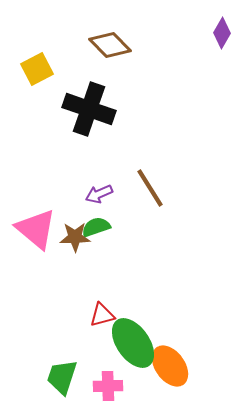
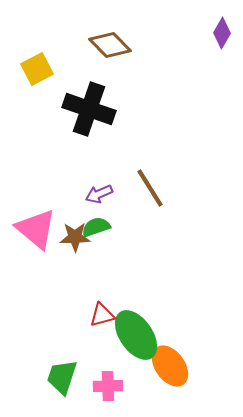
green ellipse: moved 3 px right, 8 px up
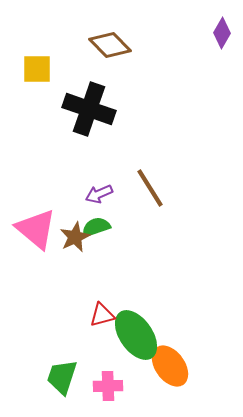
yellow square: rotated 28 degrees clockwise
brown star: rotated 24 degrees counterclockwise
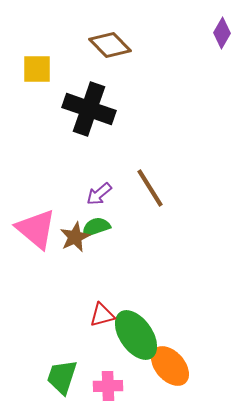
purple arrow: rotated 16 degrees counterclockwise
orange ellipse: rotated 6 degrees counterclockwise
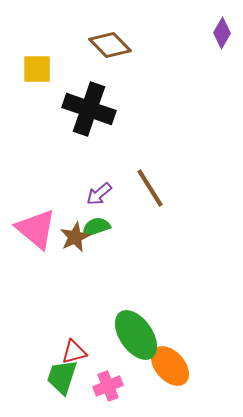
red triangle: moved 28 px left, 37 px down
pink cross: rotated 20 degrees counterclockwise
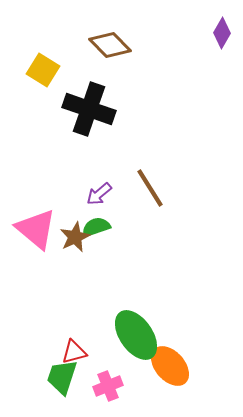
yellow square: moved 6 px right, 1 px down; rotated 32 degrees clockwise
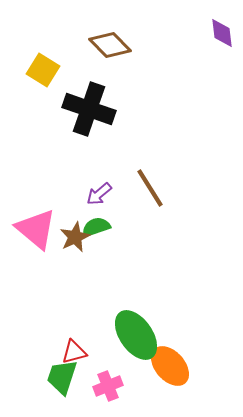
purple diamond: rotated 36 degrees counterclockwise
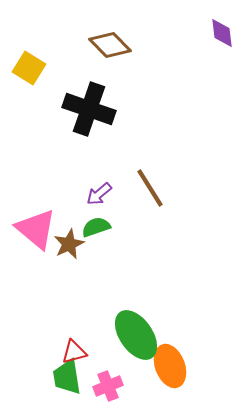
yellow square: moved 14 px left, 2 px up
brown star: moved 6 px left, 7 px down
orange ellipse: rotated 21 degrees clockwise
green trapezoid: moved 5 px right; rotated 27 degrees counterclockwise
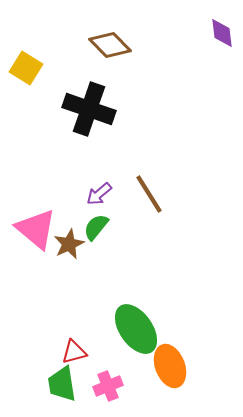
yellow square: moved 3 px left
brown line: moved 1 px left, 6 px down
green semicircle: rotated 32 degrees counterclockwise
green ellipse: moved 6 px up
green trapezoid: moved 5 px left, 7 px down
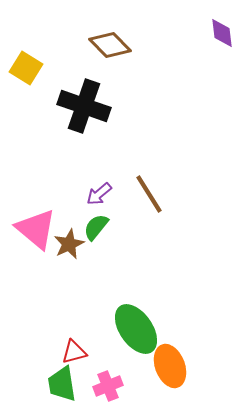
black cross: moved 5 px left, 3 px up
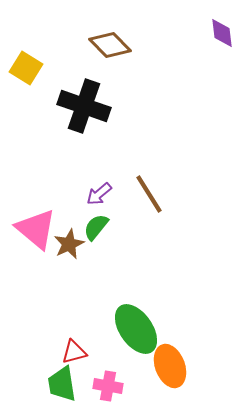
pink cross: rotated 32 degrees clockwise
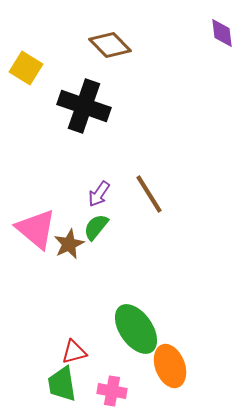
purple arrow: rotated 16 degrees counterclockwise
pink cross: moved 4 px right, 5 px down
